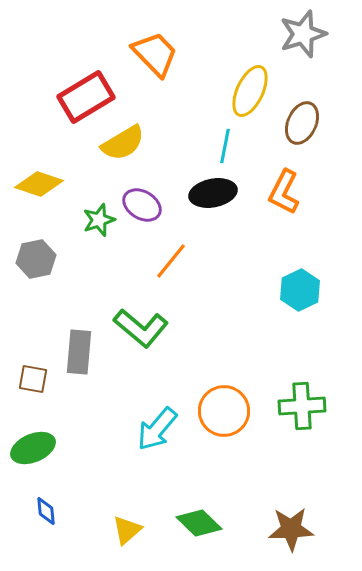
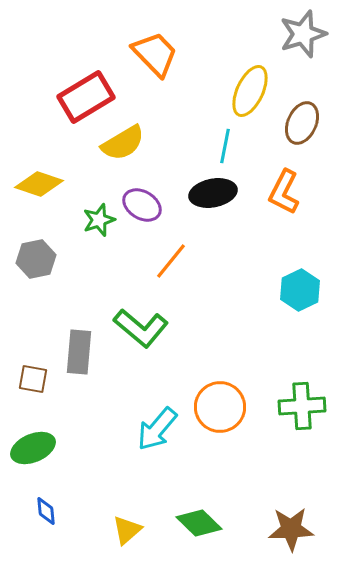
orange circle: moved 4 px left, 4 px up
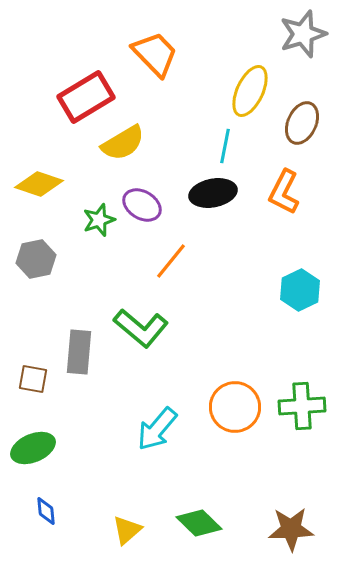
orange circle: moved 15 px right
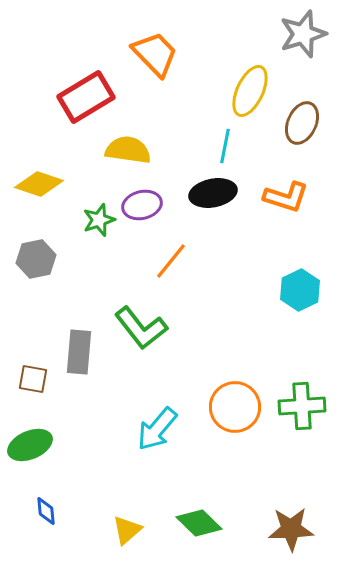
yellow semicircle: moved 5 px right, 7 px down; rotated 141 degrees counterclockwise
orange L-shape: moved 2 px right, 5 px down; rotated 99 degrees counterclockwise
purple ellipse: rotated 45 degrees counterclockwise
green L-shape: rotated 12 degrees clockwise
green ellipse: moved 3 px left, 3 px up
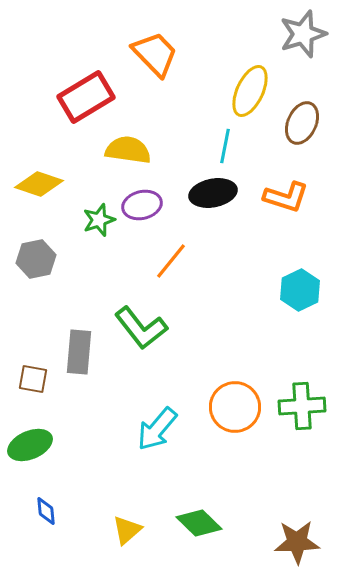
brown star: moved 6 px right, 13 px down
